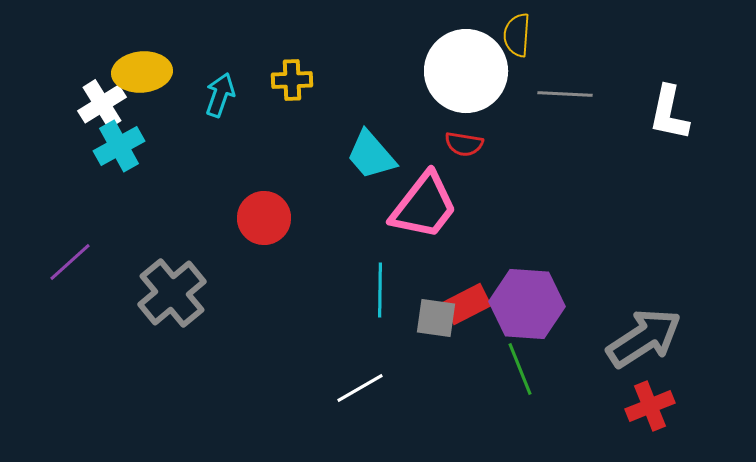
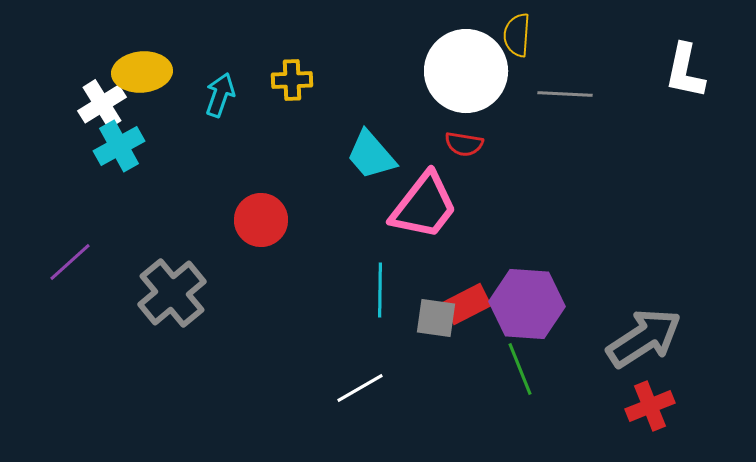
white L-shape: moved 16 px right, 42 px up
red circle: moved 3 px left, 2 px down
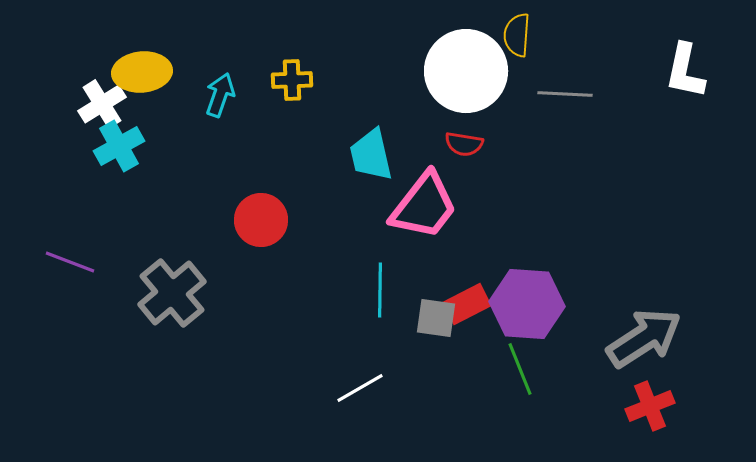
cyan trapezoid: rotated 28 degrees clockwise
purple line: rotated 63 degrees clockwise
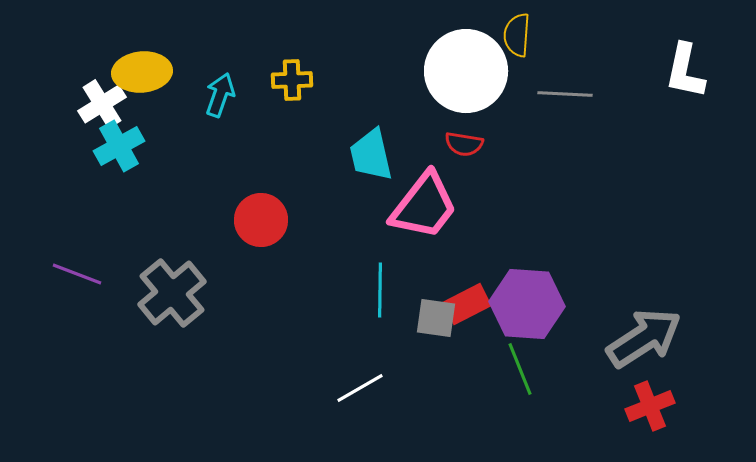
purple line: moved 7 px right, 12 px down
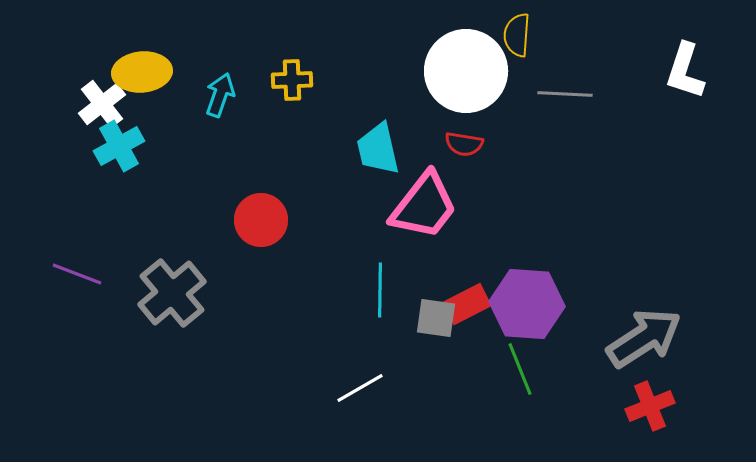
white L-shape: rotated 6 degrees clockwise
white cross: rotated 6 degrees counterclockwise
cyan trapezoid: moved 7 px right, 6 px up
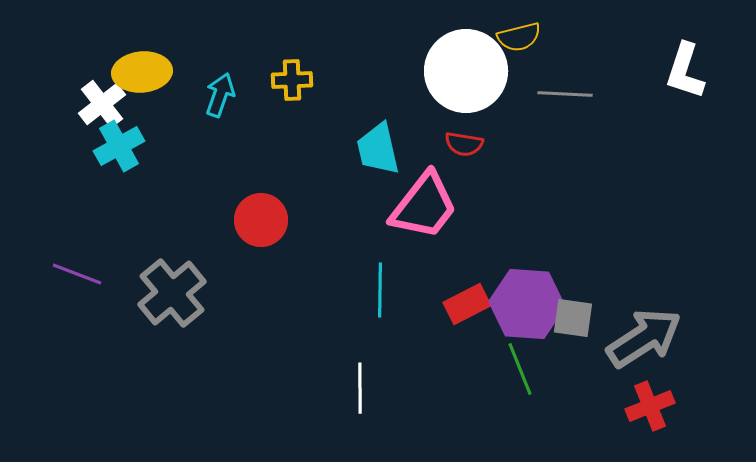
yellow semicircle: moved 2 px right, 2 px down; rotated 108 degrees counterclockwise
gray square: moved 137 px right
white line: rotated 60 degrees counterclockwise
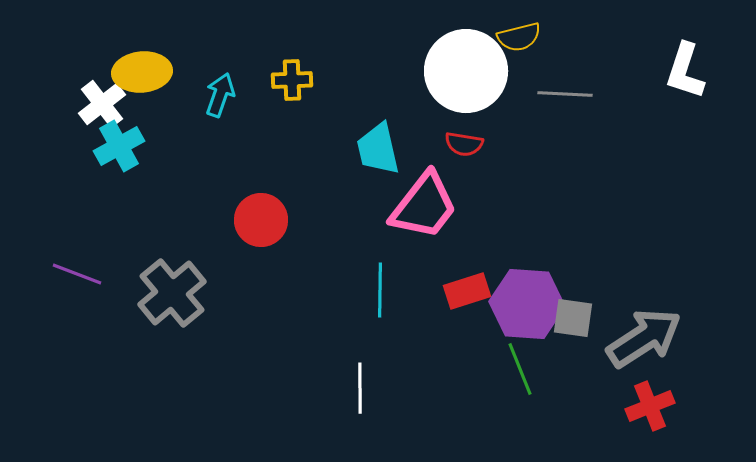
red rectangle: moved 13 px up; rotated 9 degrees clockwise
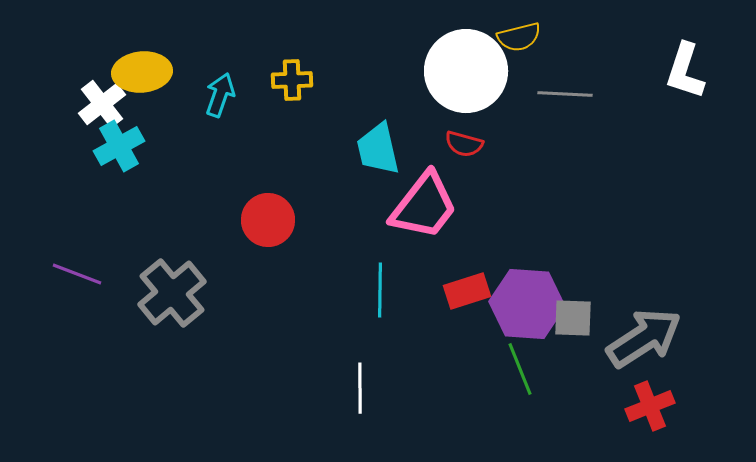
red semicircle: rotated 6 degrees clockwise
red circle: moved 7 px right
gray square: rotated 6 degrees counterclockwise
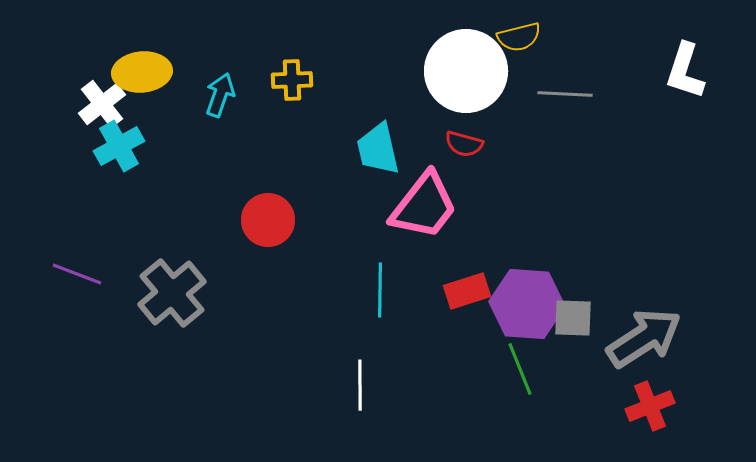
white line: moved 3 px up
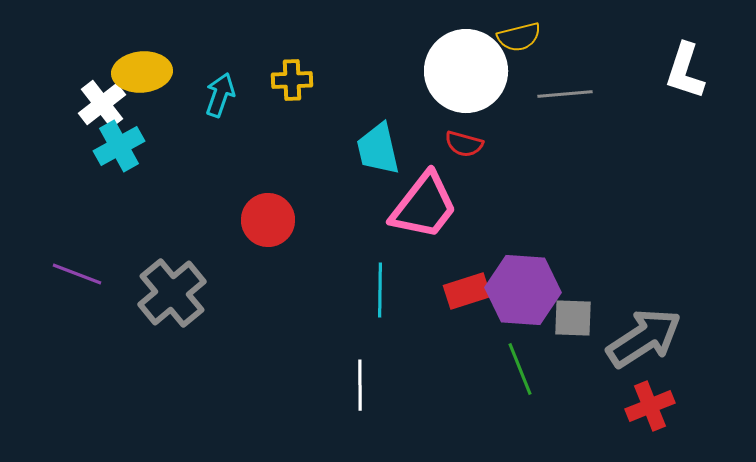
gray line: rotated 8 degrees counterclockwise
purple hexagon: moved 4 px left, 14 px up
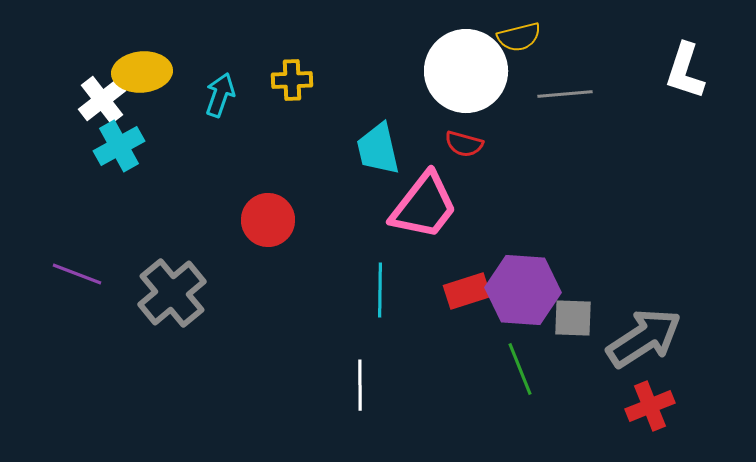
white cross: moved 4 px up
